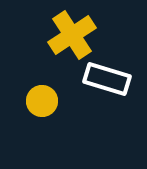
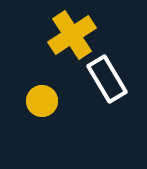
white rectangle: rotated 42 degrees clockwise
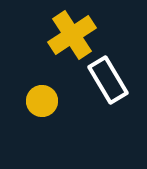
white rectangle: moved 1 px right, 1 px down
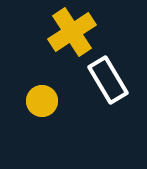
yellow cross: moved 3 px up
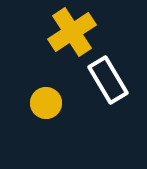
yellow circle: moved 4 px right, 2 px down
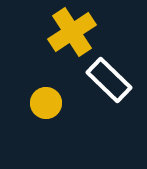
white rectangle: moved 1 px right; rotated 15 degrees counterclockwise
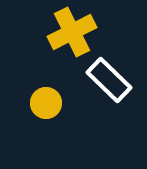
yellow cross: rotated 6 degrees clockwise
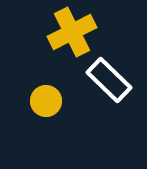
yellow circle: moved 2 px up
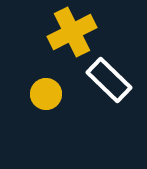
yellow circle: moved 7 px up
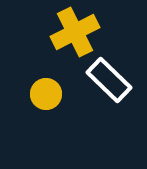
yellow cross: moved 3 px right
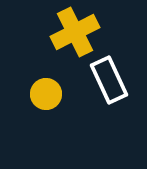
white rectangle: rotated 21 degrees clockwise
